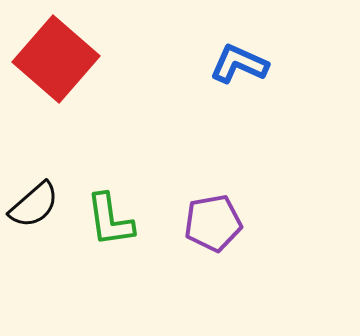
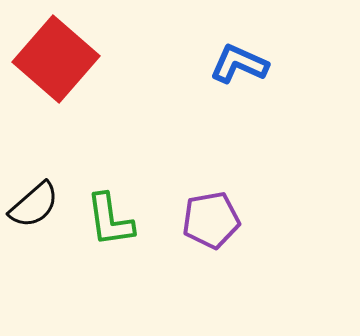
purple pentagon: moved 2 px left, 3 px up
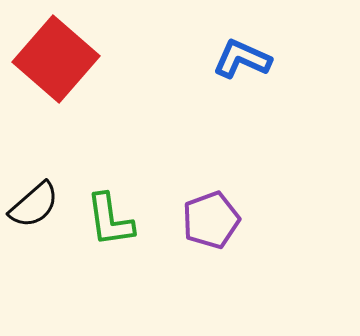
blue L-shape: moved 3 px right, 5 px up
purple pentagon: rotated 10 degrees counterclockwise
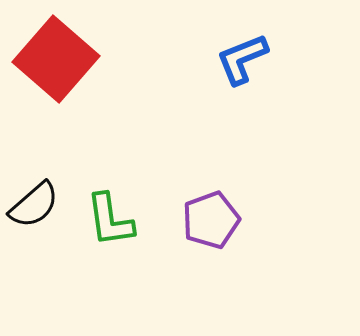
blue L-shape: rotated 46 degrees counterclockwise
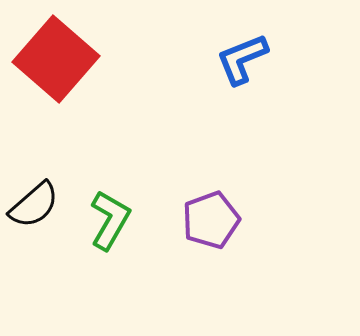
green L-shape: rotated 142 degrees counterclockwise
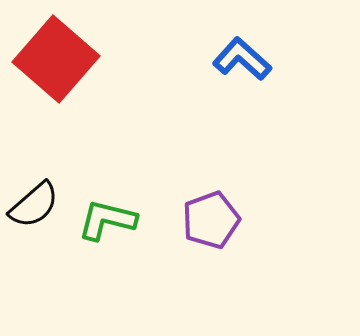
blue L-shape: rotated 64 degrees clockwise
green L-shape: moved 3 px left; rotated 106 degrees counterclockwise
